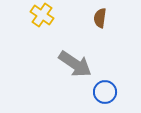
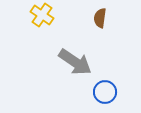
gray arrow: moved 2 px up
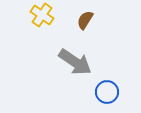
brown semicircle: moved 15 px left, 2 px down; rotated 24 degrees clockwise
blue circle: moved 2 px right
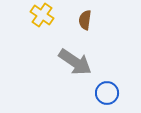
brown semicircle: rotated 24 degrees counterclockwise
blue circle: moved 1 px down
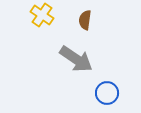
gray arrow: moved 1 px right, 3 px up
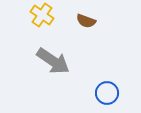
brown semicircle: moved 1 px right, 1 px down; rotated 78 degrees counterclockwise
gray arrow: moved 23 px left, 2 px down
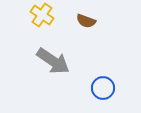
blue circle: moved 4 px left, 5 px up
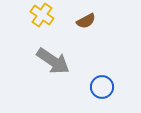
brown semicircle: rotated 48 degrees counterclockwise
blue circle: moved 1 px left, 1 px up
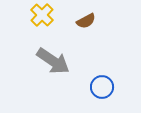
yellow cross: rotated 10 degrees clockwise
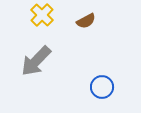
gray arrow: moved 17 px left; rotated 100 degrees clockwise
